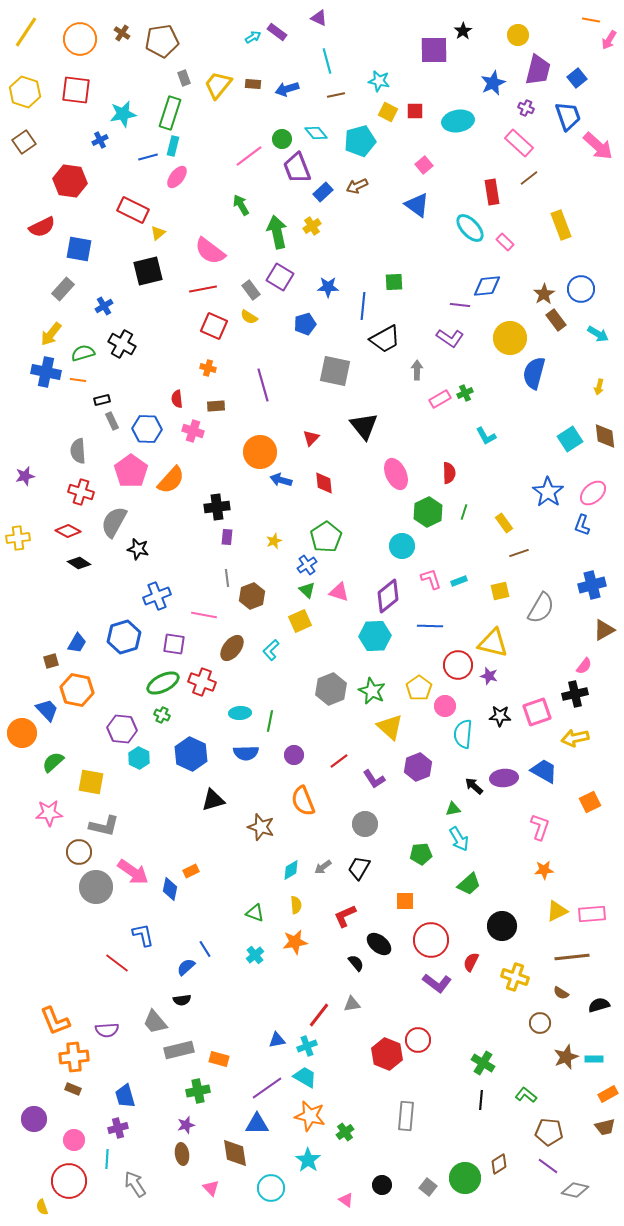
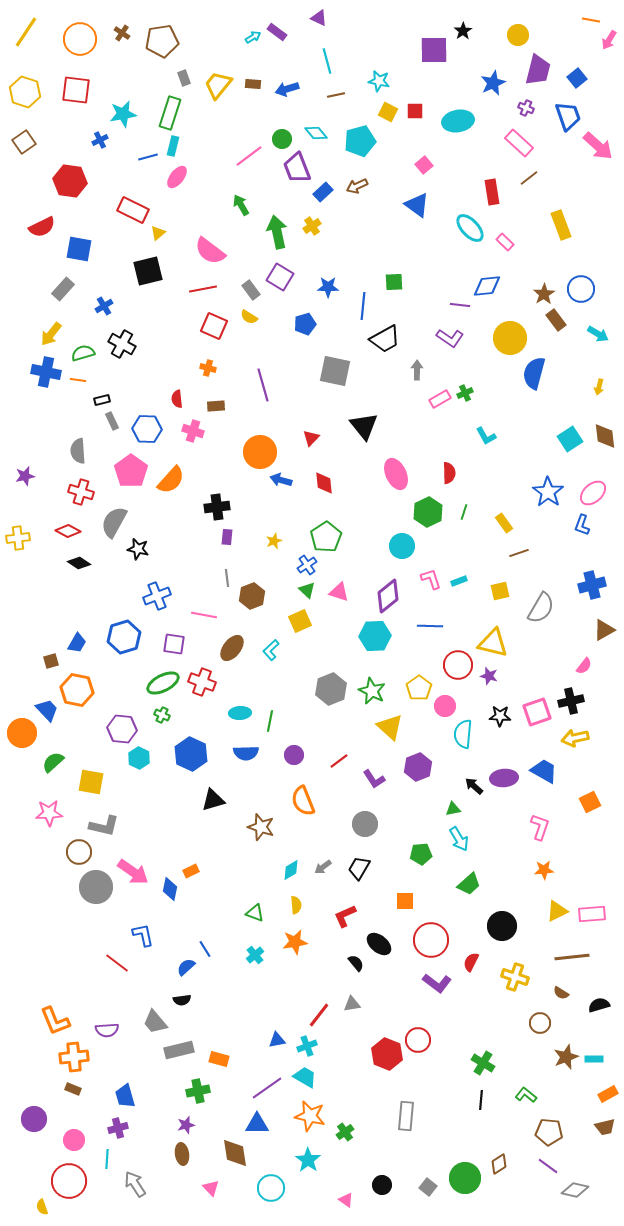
black cross at (575, 694): moved 4 px left, 7 px down
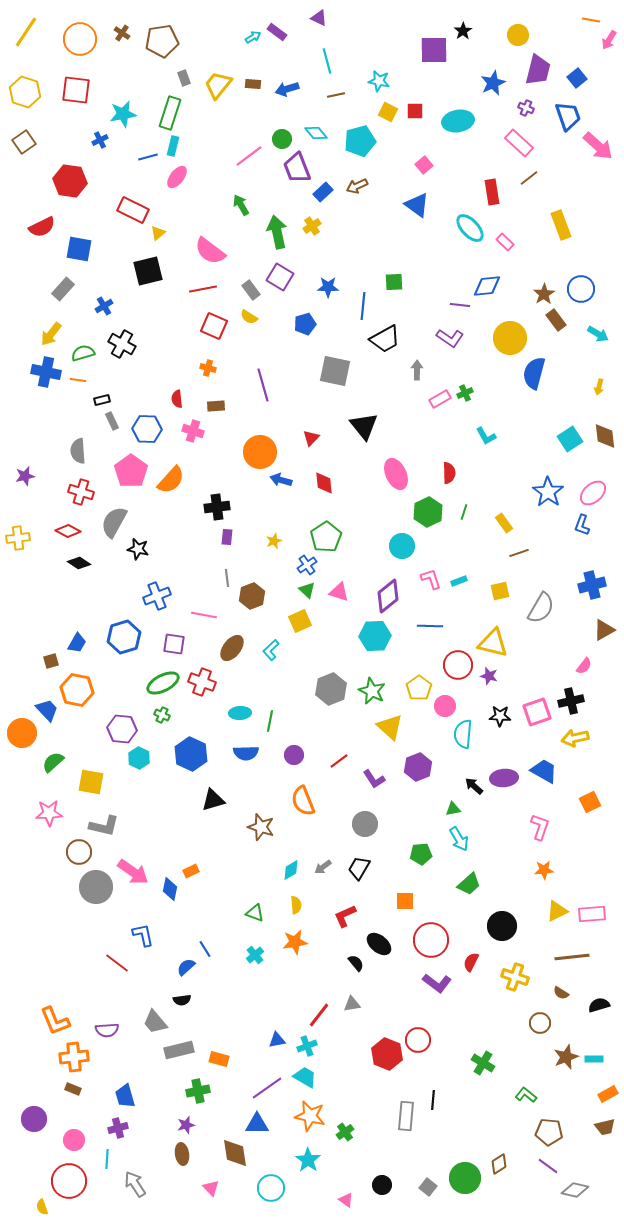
black line at (481, 1100): moved 48 px left
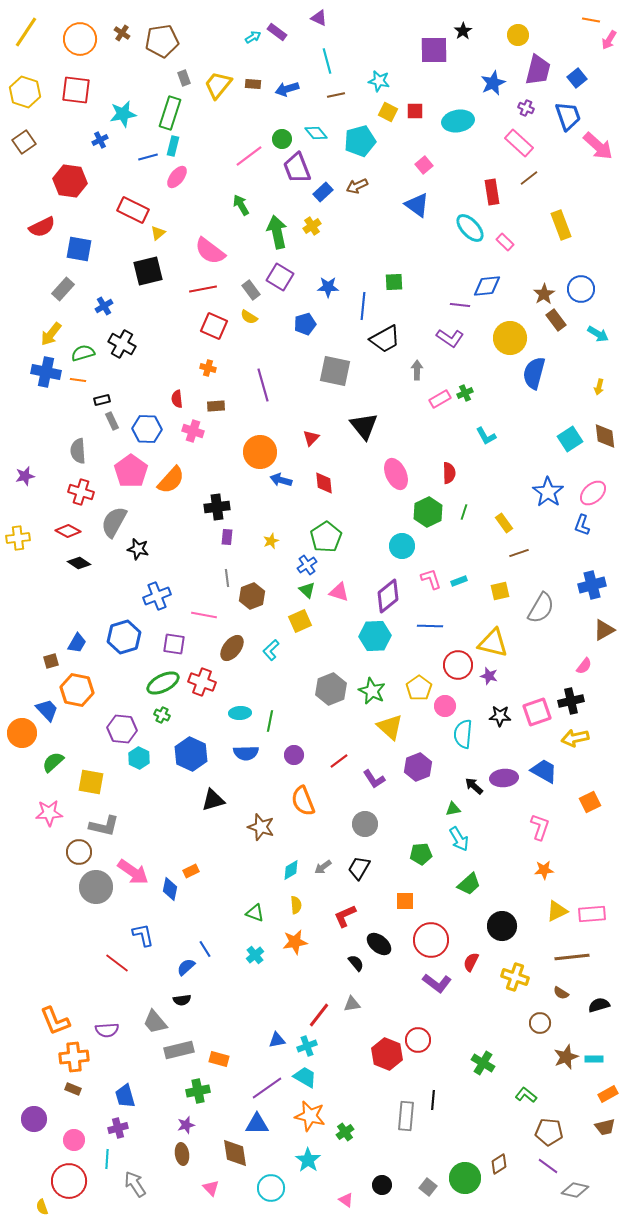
yellow star at (274, 541): moved 3 px left
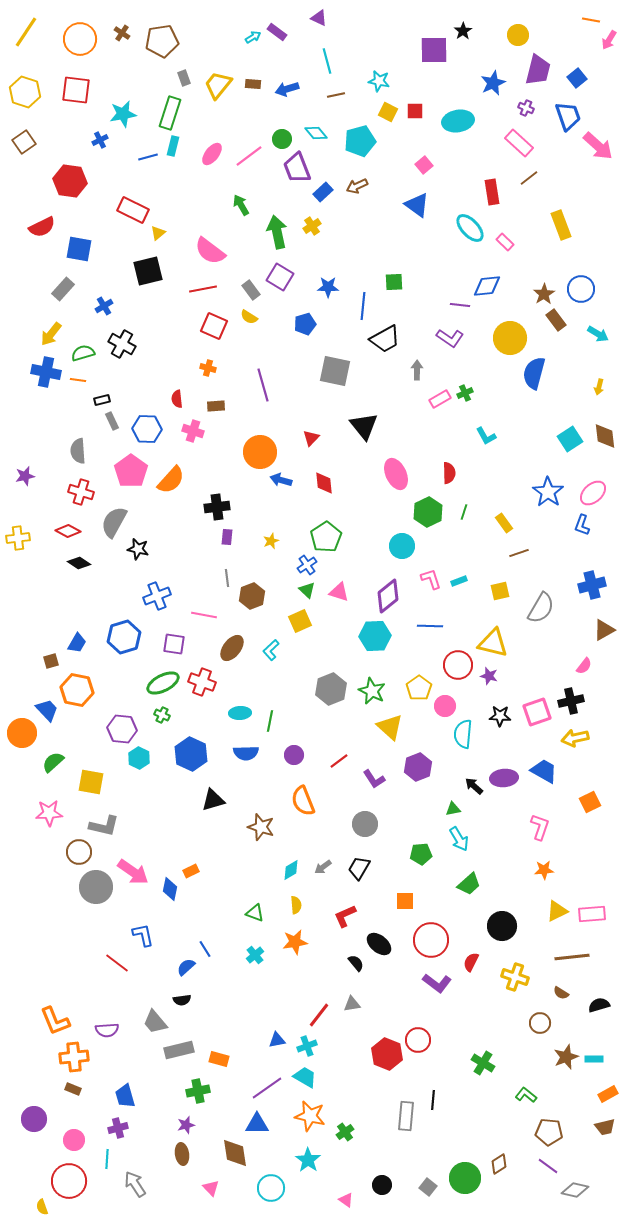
pink ellipse at (177, 177): moved 35 px right, 23 px up
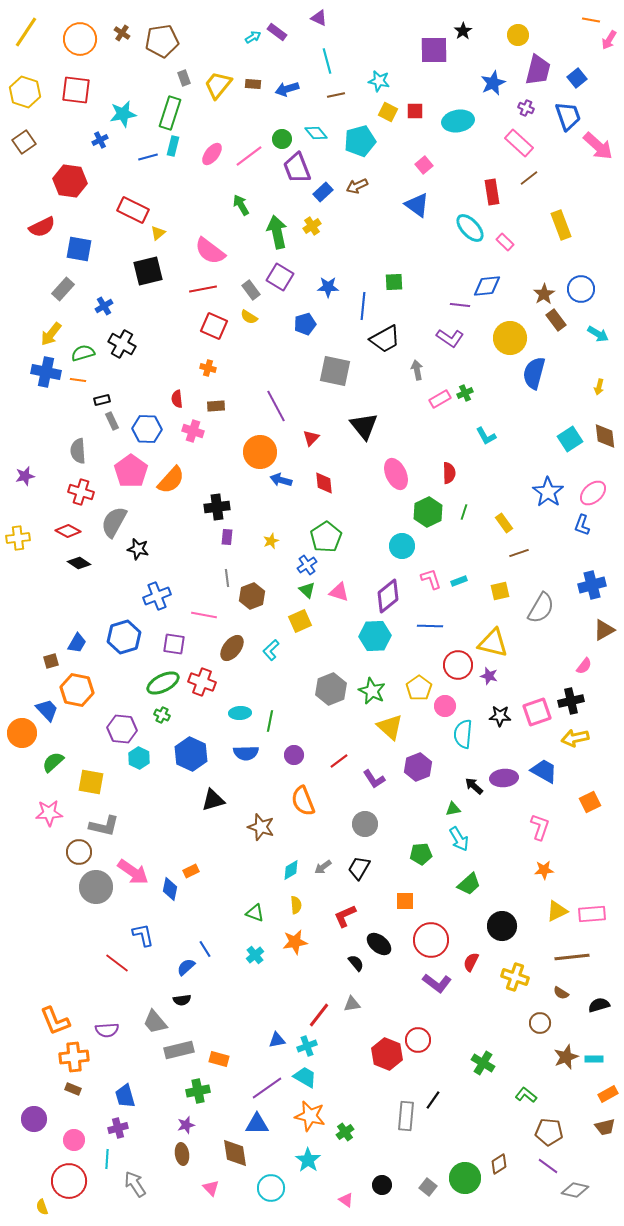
gray arrow at (417, 370): rotated 12 degrees counterclockwise
purple line at (263, 385): moved 13 px right, 21 px down; rotated 12 degrees counterclockwise
black line at (433, 1100): rotated 30 degrees clockwise
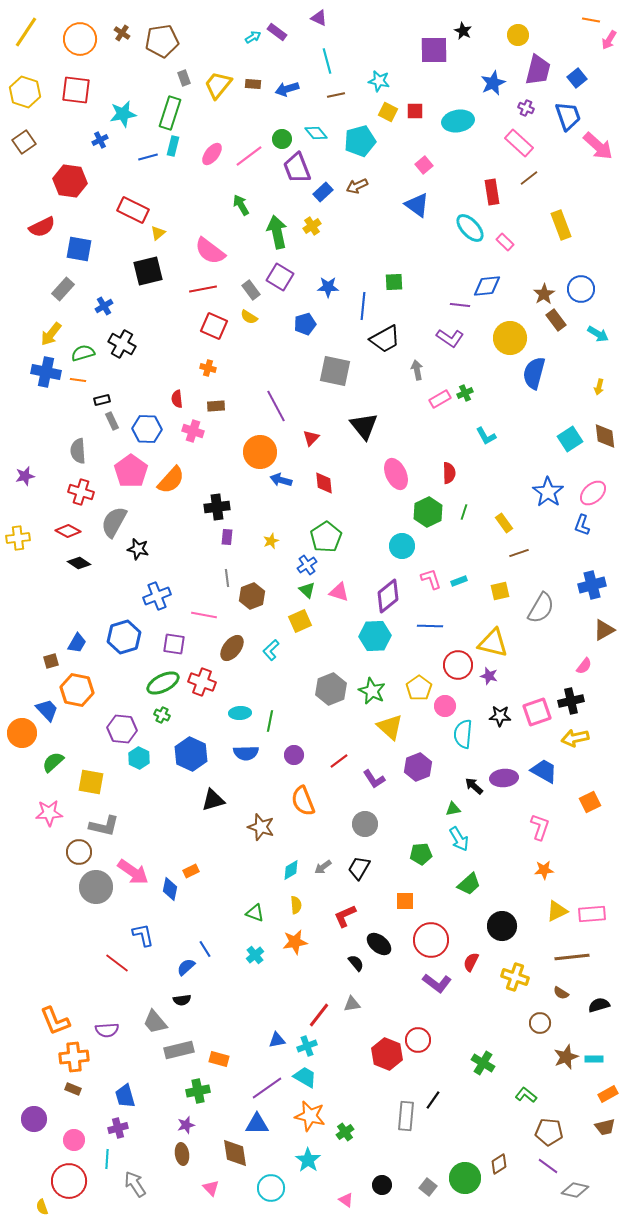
black star at (463, 31): rotated 12 degrees counterclockwise
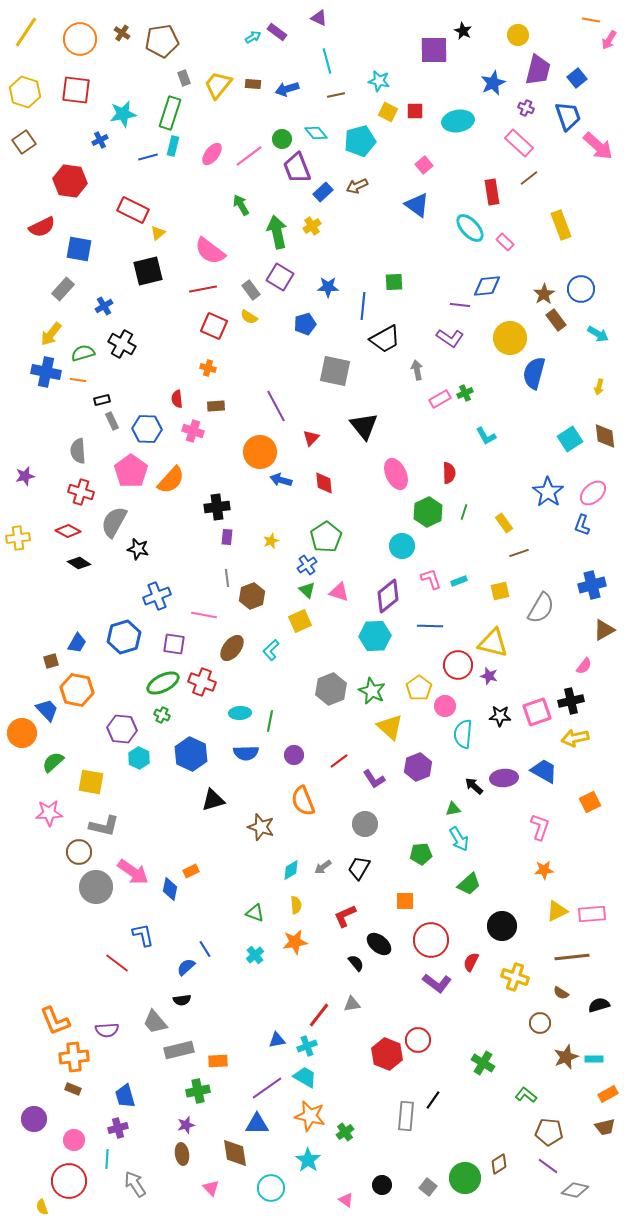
orange rectangle at (219, 1059): moved 1 px left, 2 px down; rotated 18 degrees counterclockwise
